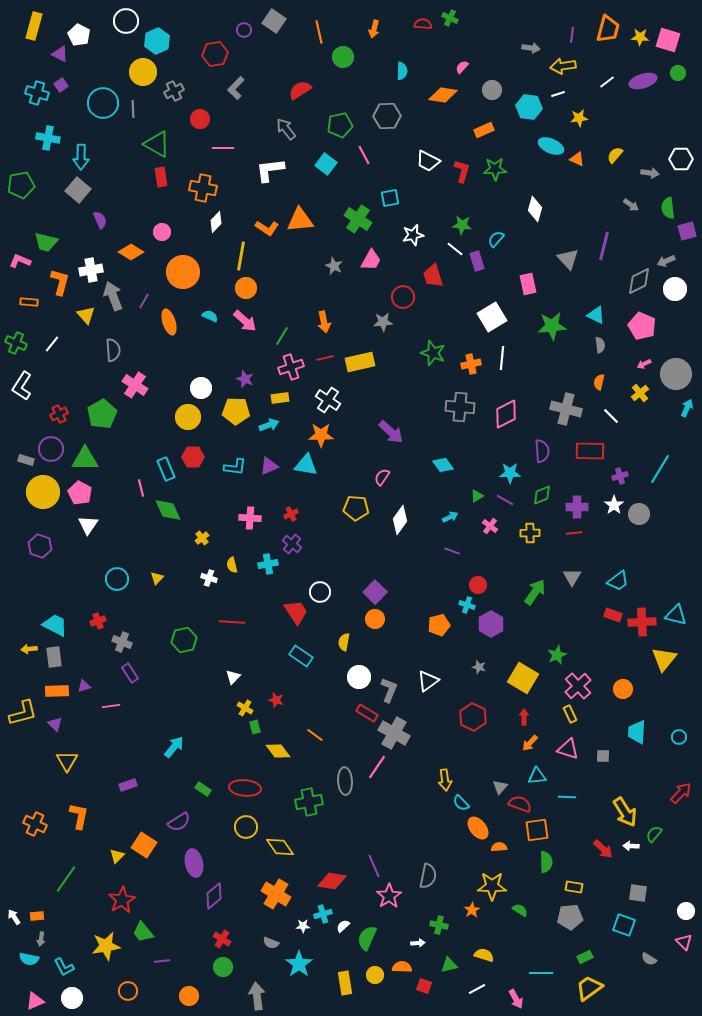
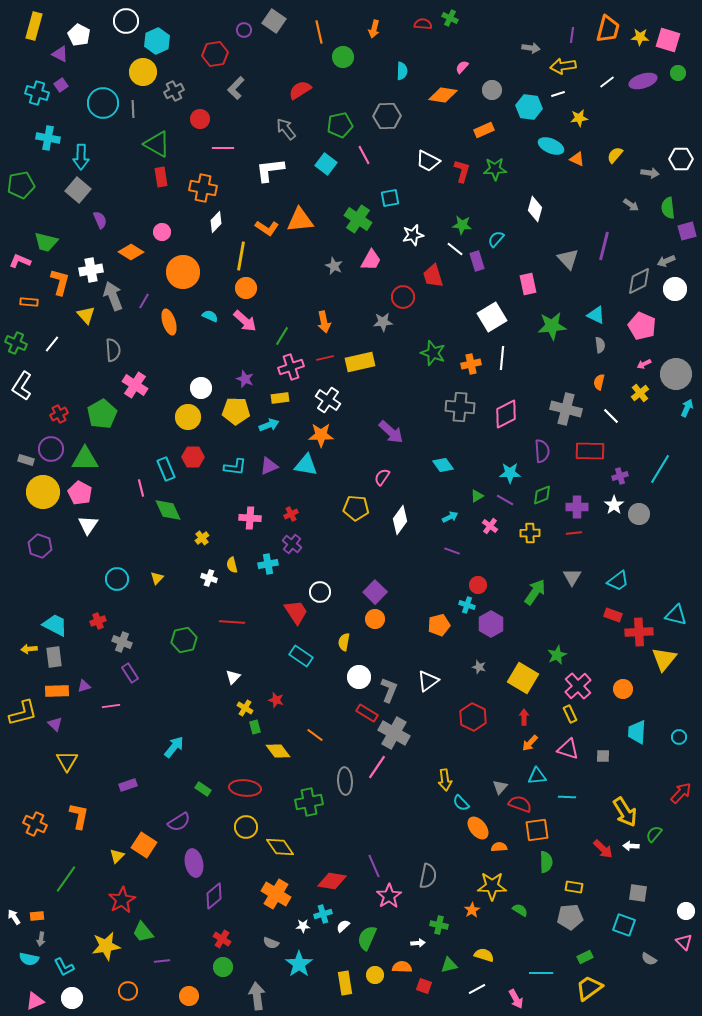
red cross at (642, 622): moved 3 px left, 10 px down
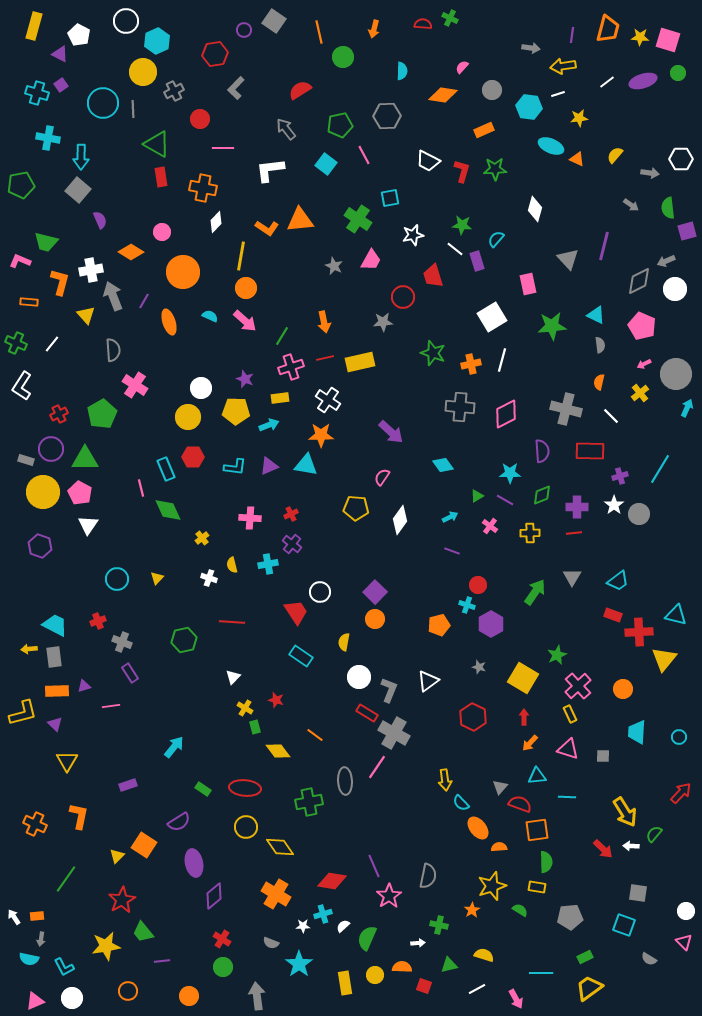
white line at (502, 358): moved 2 px down; rotated 10 degrees clockwise
yellow star at (492, 886): rotated 20 degrees counterclockwise
yellow rectangle at (574, 887): moved 37 px left
